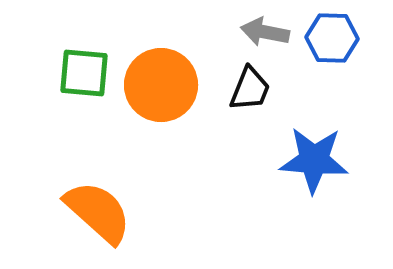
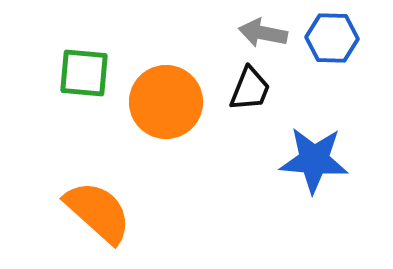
gray arrow: moved 2 px left, 1 px down
orange circle: moved 5 px right, 17 px down
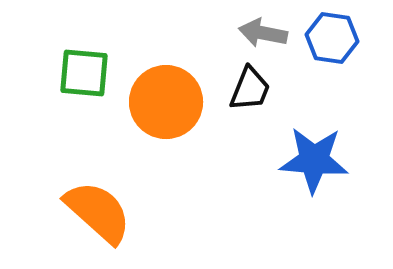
blue hexagon: rotated 6 degrees clockwise
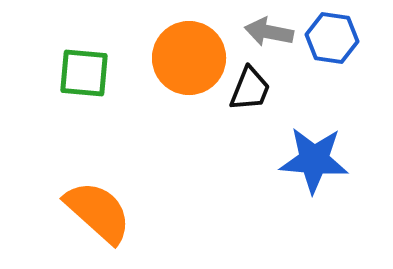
gray arrow: moved 6 px right, 1 px up
orange circle: moved 23 px right, 44 px up
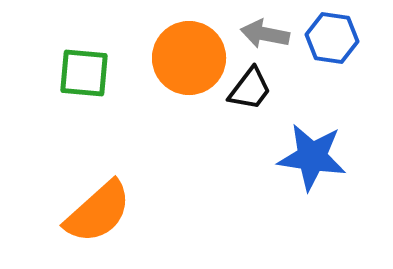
gray arrow: moved 4 px left, 2 px down
black trapezoid: rotated 15 degrees clockwise
blue star: moved 2 px left, 3 px up; rotated 4 degrees clockwise
orange semicircle: rotated 96 degrees clockwise
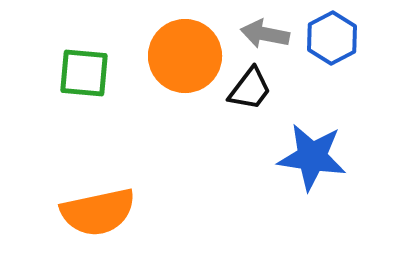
blue hexagon: rotated 24 degrees clockwise
orange circle: moved 4 px left, 2 px up
orange semicircle: rotated 30 degrees clockwise
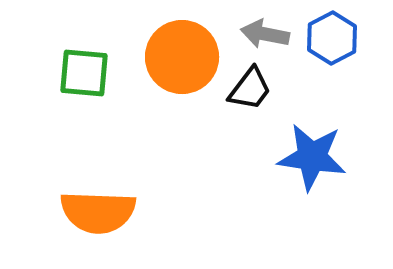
orange circle: moved 3 px left, 1 px down
orange semicircle: rotated 14 degrees clockwise
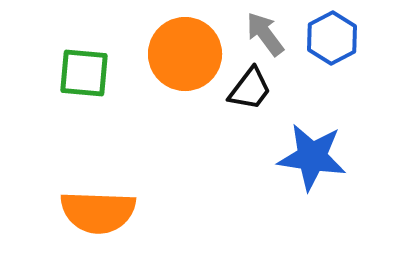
gray arrow: rotated 42 degrees clockwise
orange circle: moved 3 px right, 3 px up
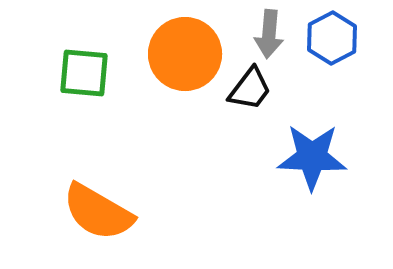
gray arrow: moved 4 px right; rotated 138 degrees counterclockwise
blue star: rotated 6 degrees counterclockwise
orange semicircle: rotated 28 degrees clockwise
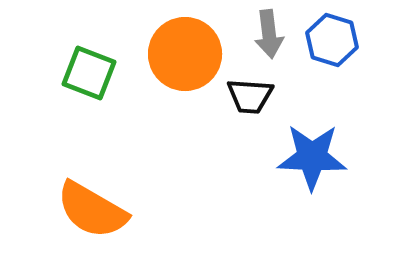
gray arrow: rotated 12 degrees counterclockwise
blue hexagon: moved 2 px down; rotated 15 degrees counterclockwise
green square: moved 5 px right; rotated 16 degrees clockwise
black trapezoid: moved 7 px down; rotated 57 degrees clockwise
orange semicircle: moved 6 px left, 2 px up
